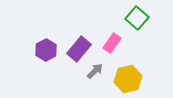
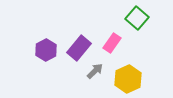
purple rectangle: moved 1 px up
yellow hexagon: rotated 12 degrees counterclockwise
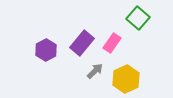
green square: moved 1 px right
purple rectangle: moved 3 px right, 5 px up
yellow hexagon: moved 2 px left
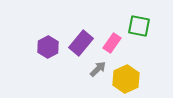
green square: moved 1 px right, 8 px down; rotated 30 degrees counterclockwise
purple rectangle: moved 1 px left
purple hexagon: moved 2 px right, 3 px up
gray arrow: moved 3 px right, 2 px up
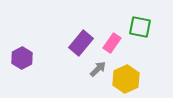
green square: moved 1 px right, 1 px down
purple hexagon: moved 26 px left, 11 px down
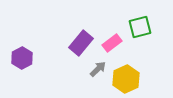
green square: rotated 25 degrees counterclockwise
pink rectangle: rotated 18 degrees clockwise
